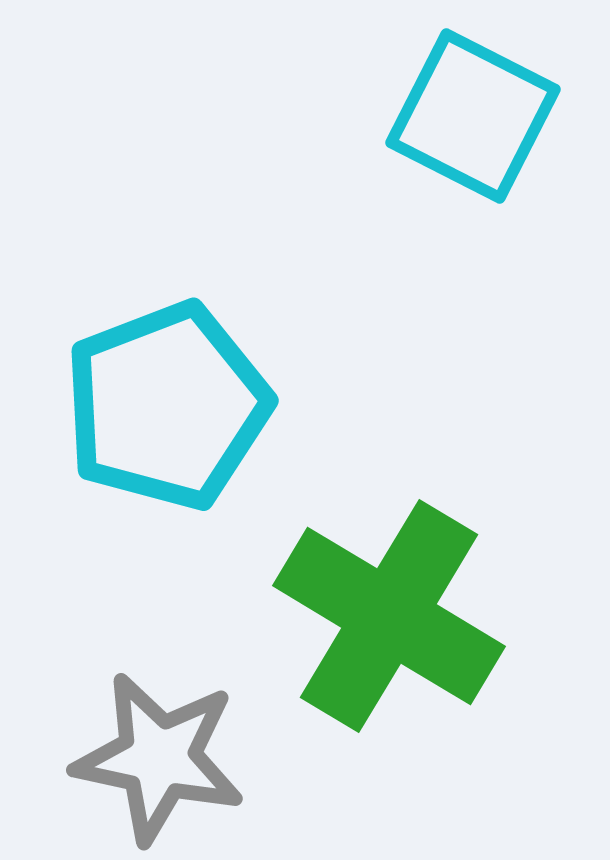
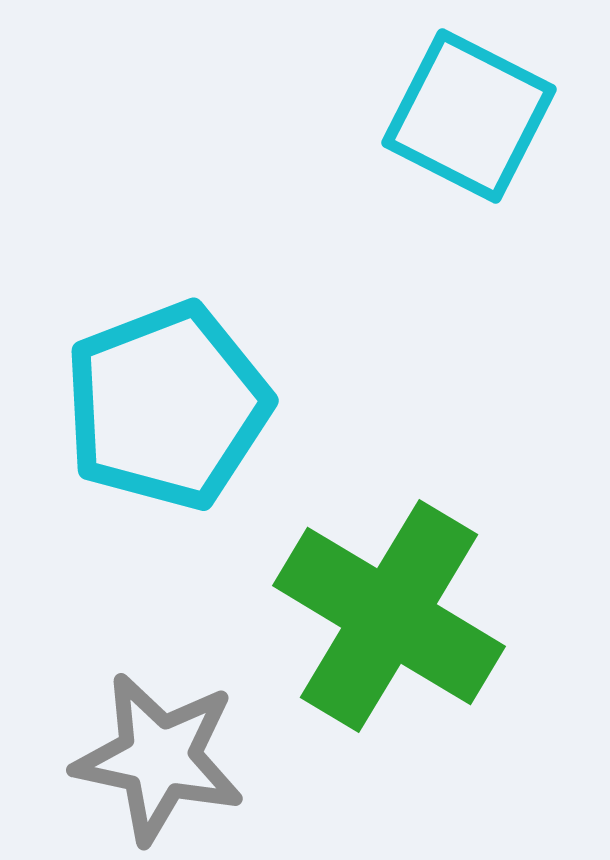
cyan square: moved 4 px left
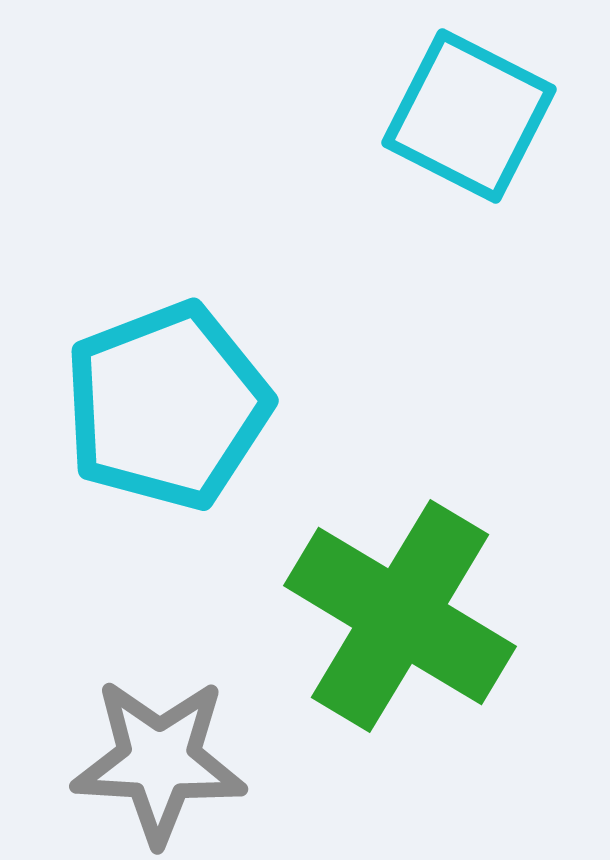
green cross: moved 11 px right
gray star: moved 3 px down; rotated 9 degrees counterclockwise
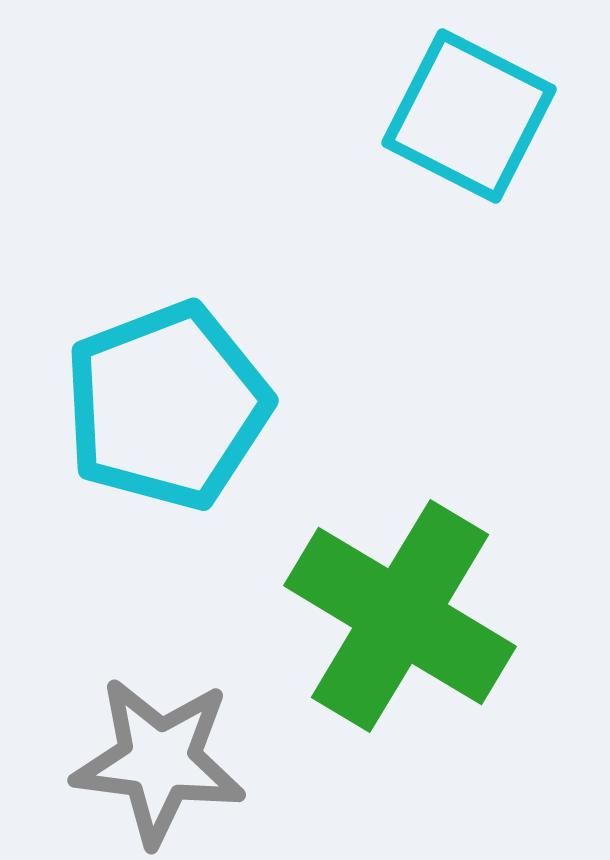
gray star: rotated 4 degrees clockwise
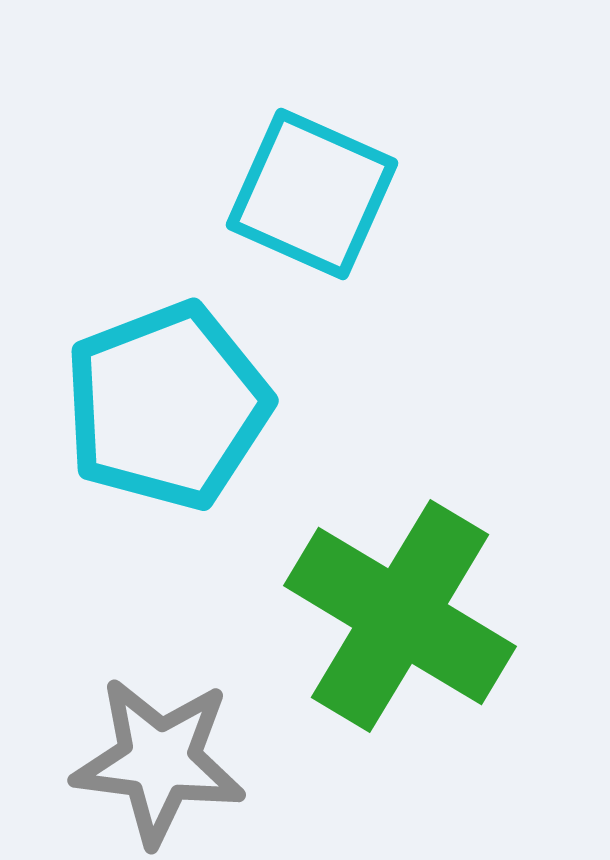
cyan square: moved 157 px left, 78 px down; rotated 3 degrees counterclockwise
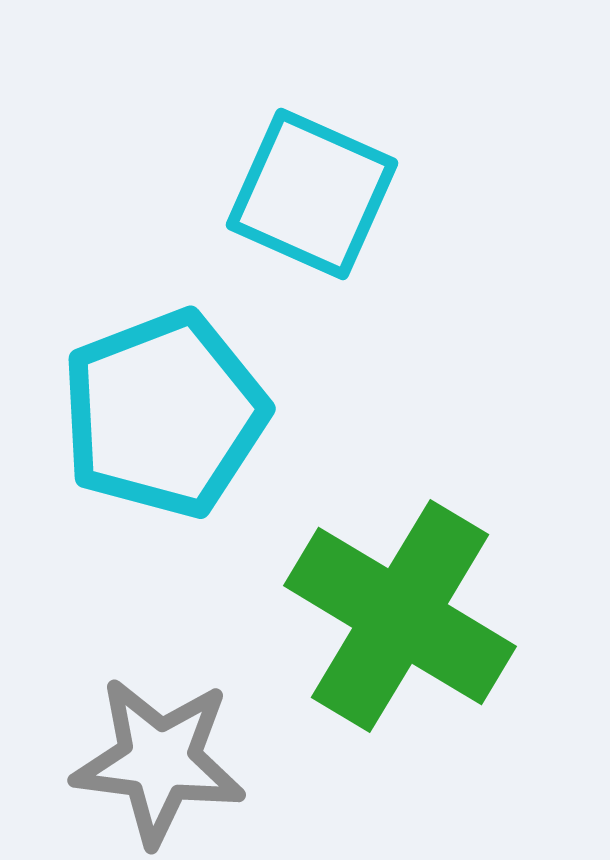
cyan pentagon: moved 3 px left, 8 px down
